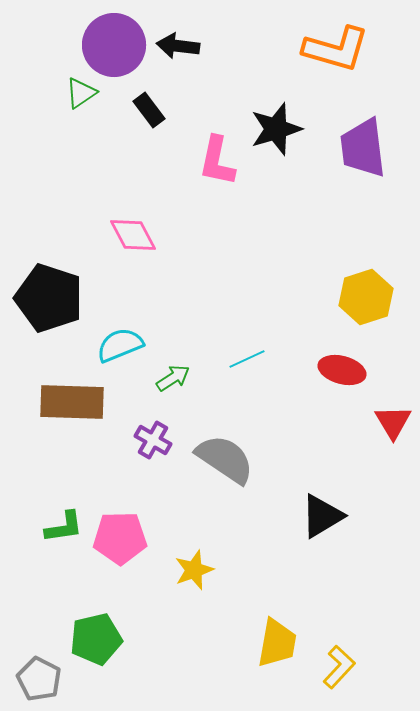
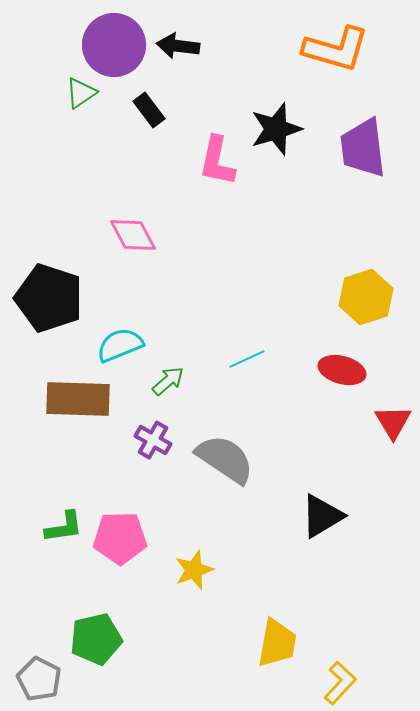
green arrow: moved 5 px left, 3 px down; rotated 8 degrees counterclockwise
brown rectangle: moved 6 px right, 3 px up
yellow L-shape: moved 1 px right, 16 px down
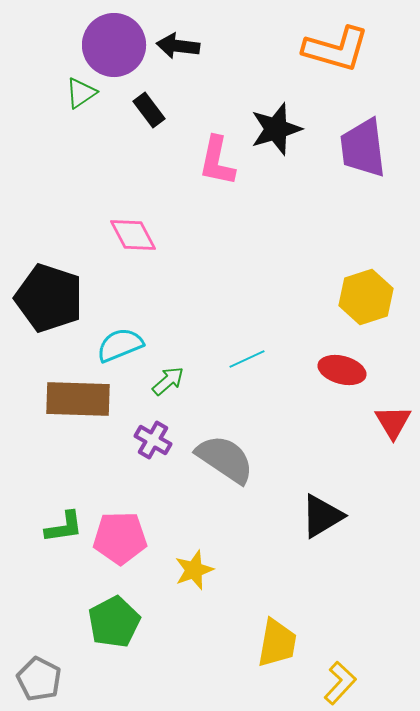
green pentagon: moved 18 px right, 17 px up; rotated 15 degrees counterclockwise
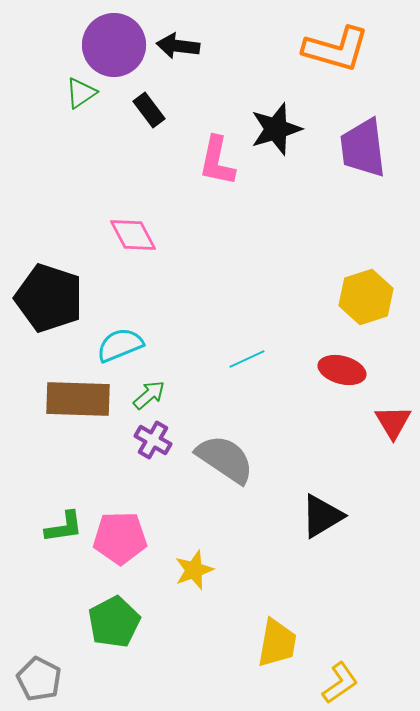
green arrow: moved 19 px left, 14 px down
yellow L-shape: rotated 12 degrees clockwise
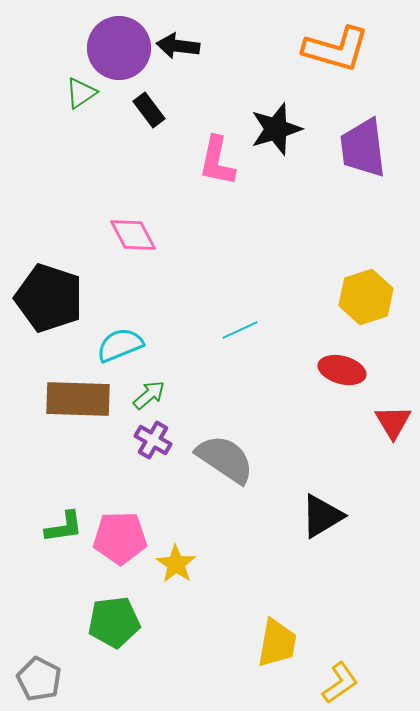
purple circle: moved 5 px right, 3 px down
cyan line: moved 7 px left, 29 px up
yellow star: moved 18 px left, 6 px up; rotated 18 degrees counterclockwise
green pentagon: rotated 21 degrees clockwise
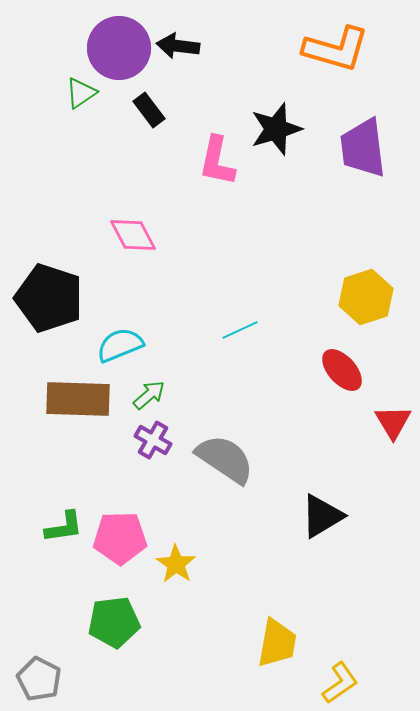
red ellipse: rotated 33 degrees clockwise
